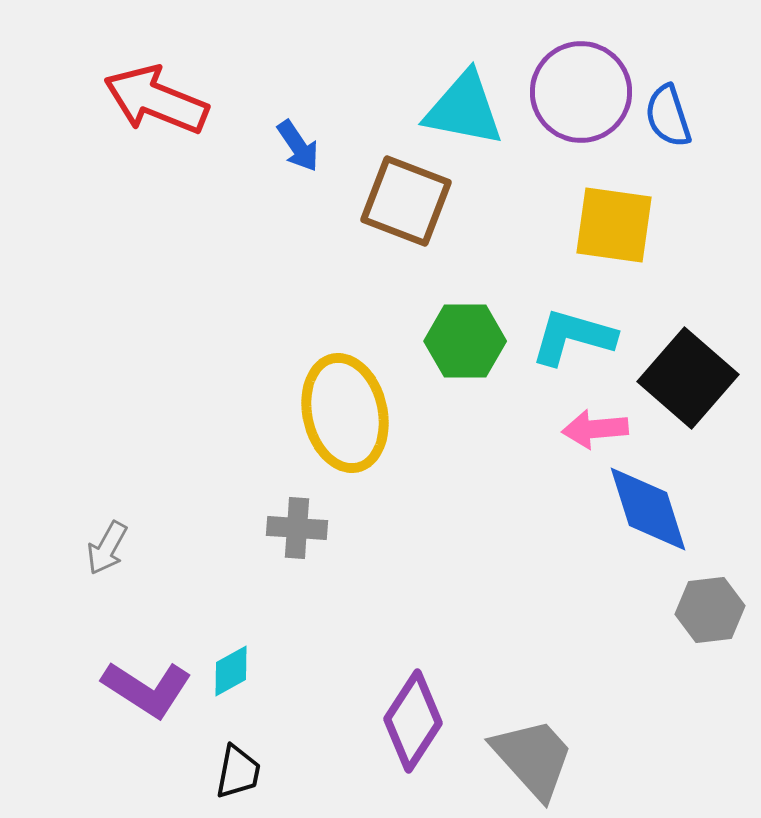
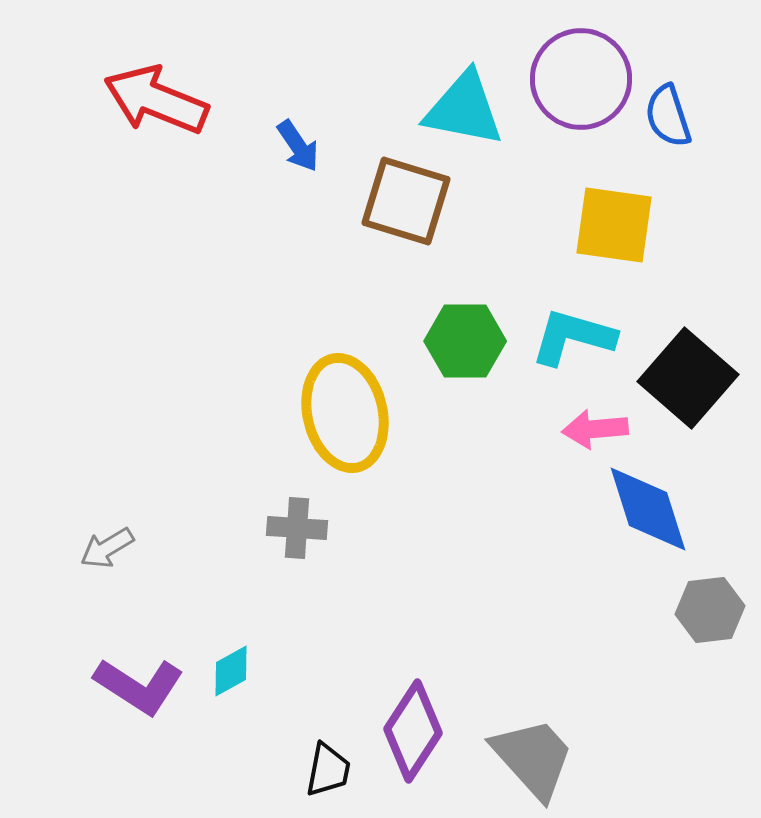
purple circle: moved 13 px up
brown square: rotated 4 degrees counterclockwise
gray arrow: rotated 30 degrees clockwise
purple L-shape: moved 8 px left, 3 px up
purple diamond: moved 10 px down
black trapezoid: moved 90 px right, 2 px up
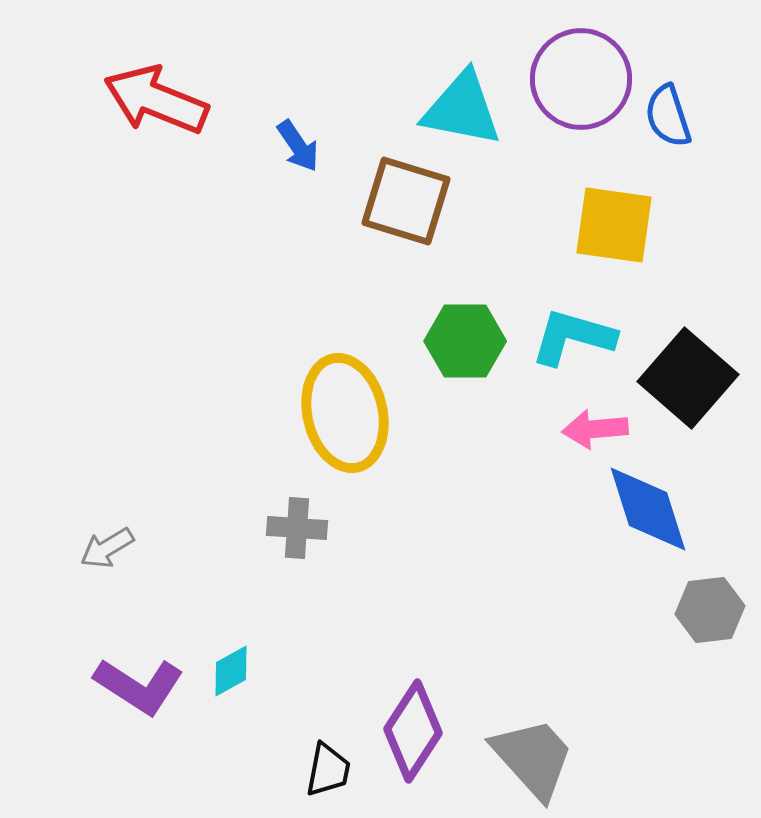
cyan triangle: moved 2 px left
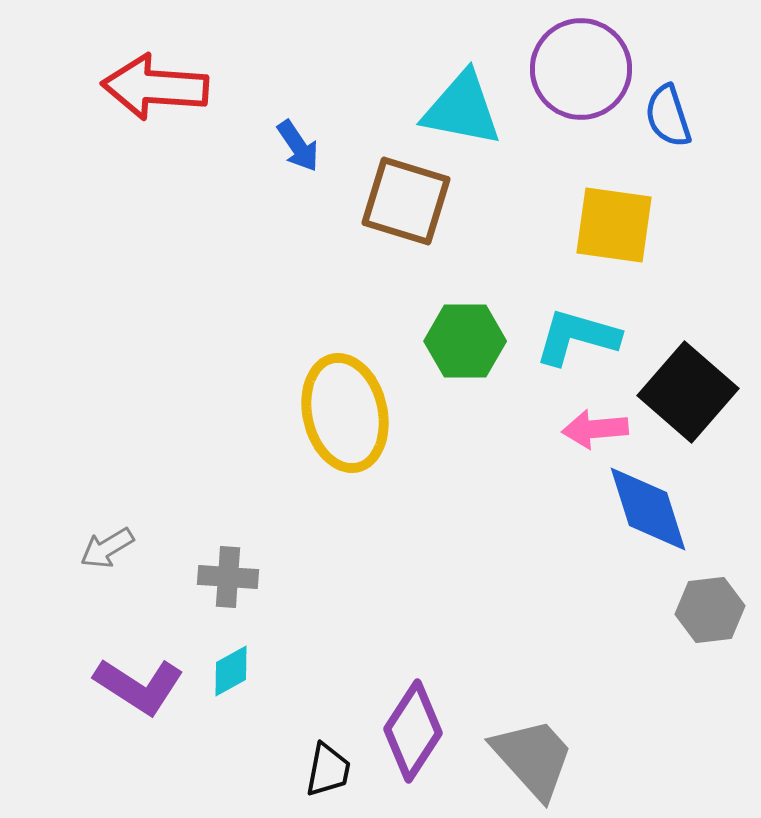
purple circle: moved 10 px up
red arrow: moved 1 px left, 13 px up; rotated 18 degrees counterclockwise
cyan L-shape: moved 4 px right
black square: moved 14 px down
gray cross: moved 69 px left, 49 px down
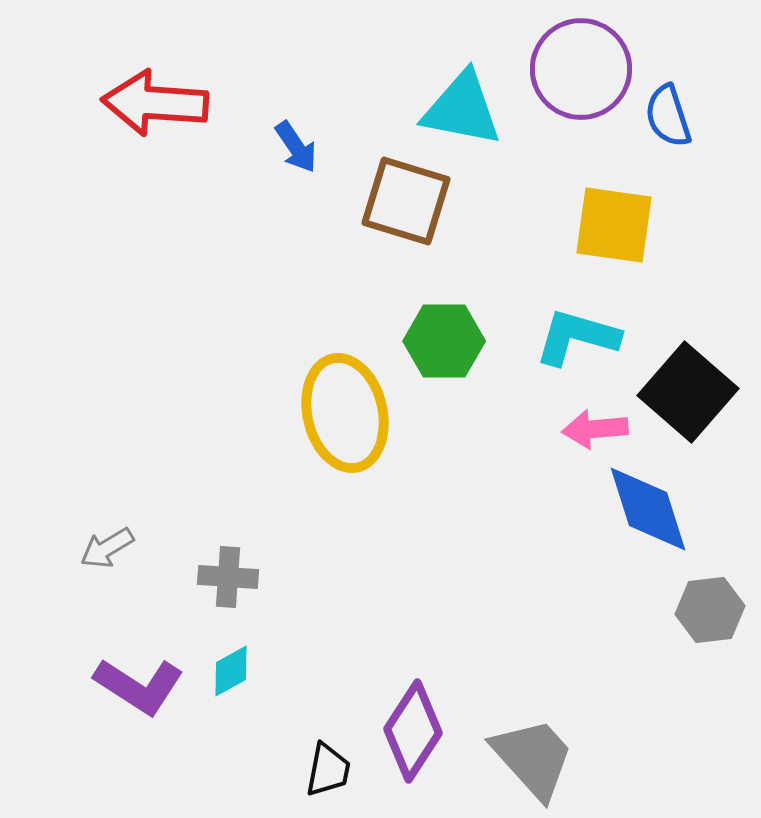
red arrow: moved 16 px down
blue arrow: moved 2 px left, 1 px down
green hexagon: moved 21 px left
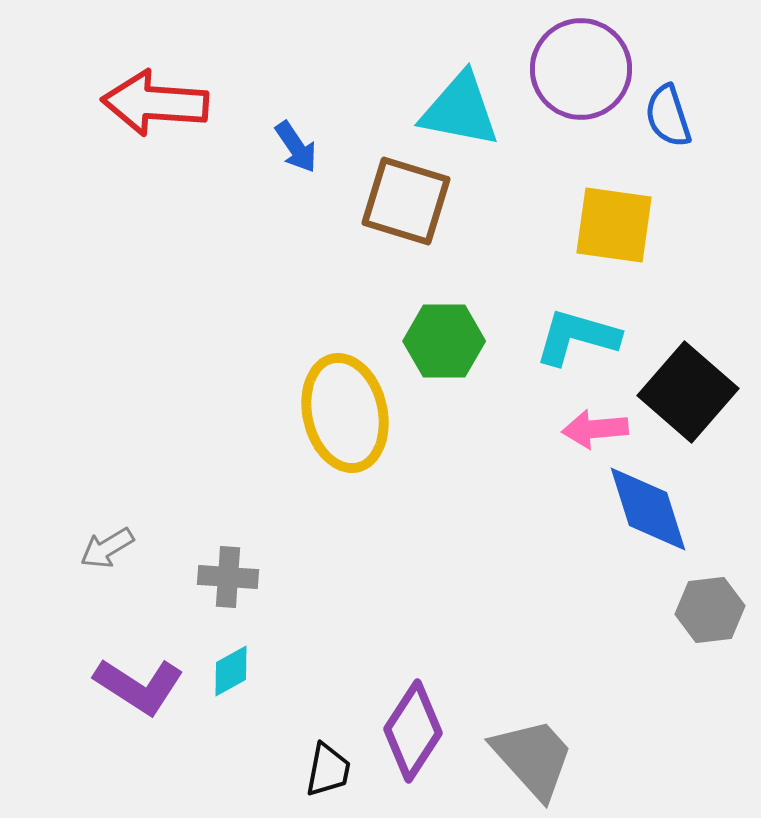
cyan triangle: moved 2 px left, 1 px down
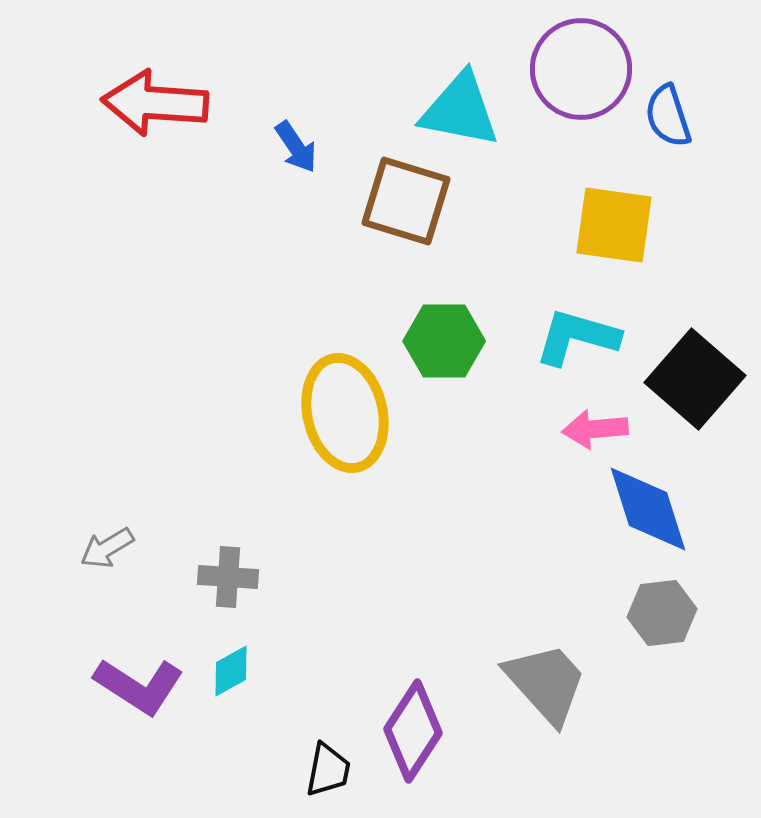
black square: moved 7 px right, 13 px up
gray hexagon: moved 48 px left, 3 px down
gray trapezoid: moved 13 px right, 75 px up
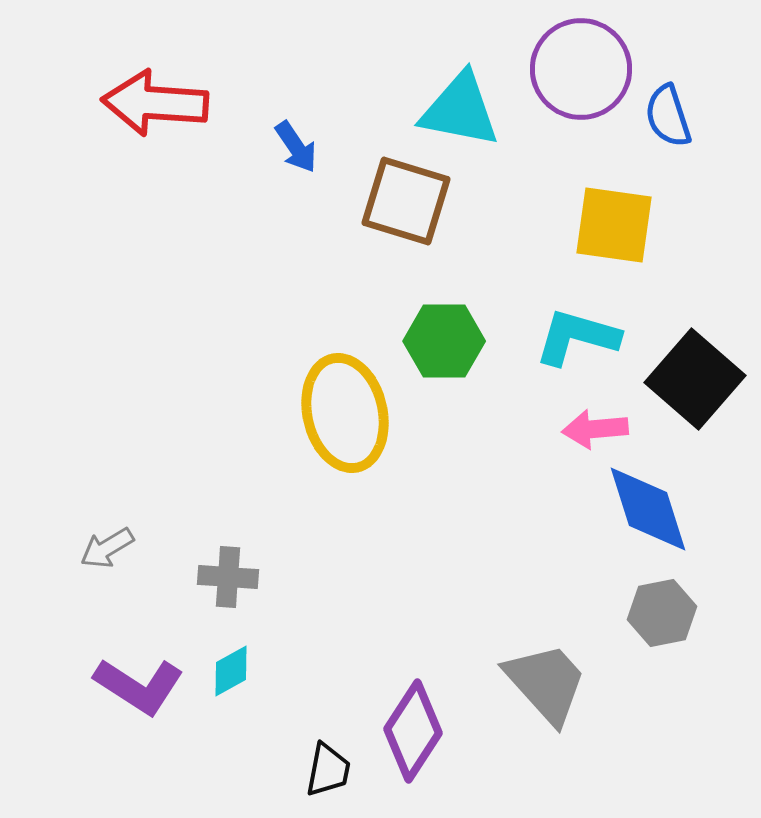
gray hexagon: rotated 4 degrees counterclockwise
